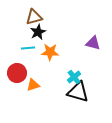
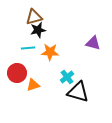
black star: moved 2 px up; rotated 14 degrees clockwise
cyan cross: moved 7 px left
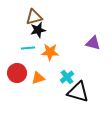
orange triangle: moved 5 px right, 7 px up
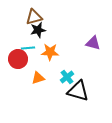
red circle: moved 1 px right, 14 px up
black triangle: moved 1 px up
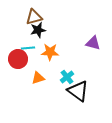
black triangle: rotated 20 degrees clockwise
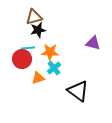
red circle: moved 4 px right
cyan cross: moved 13 px left, 9 px up
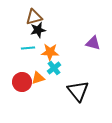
red circle: moved 23 px down
black triangle: rotated 15 degrees clockwise
